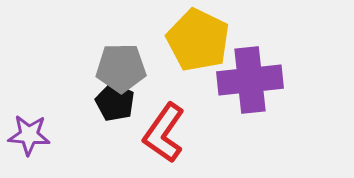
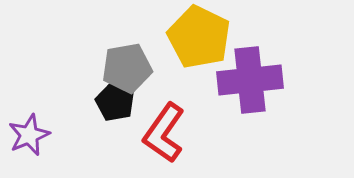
yellow pentagon: moved 1 px right, 3 px up
gray pentagon: moved 6 px right; rotated 9 degrees counterclockwise
purple star: rotated 27 degrees counterclockwise
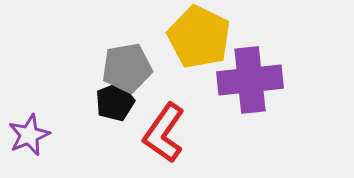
black pentagon: rotated 24 degrees clockwise
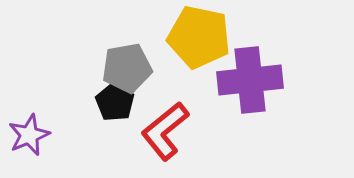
yellow pentagon: rotated 14 degrees counterclockwise
black pentagon: rotated 18 degrees counterclockwise
red L-shape: moved 1 px right, 2 px up; rotated 16 degrees clockwise
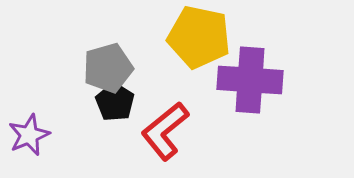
gray pentagon: moved 19 px left; rotated 6 degrees counterclockwise
purple cross: rotated 10 degrees clockwise
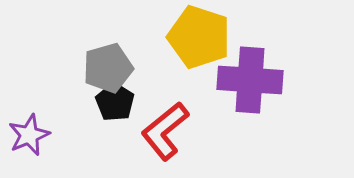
yellow pentagon: rotated 6 degrees clockwise
